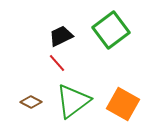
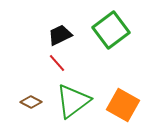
black trapezoid: moved 1 px left, 1 px up
orange square: moved 1 px down
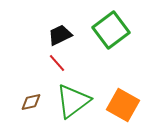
brown diamond: rotated 40 degrees counterclockwise
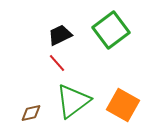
brown diamond: moved 11 px down
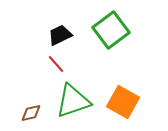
red line: moved 1 px left, 1 px down
green triangle: rotated 18 degrees clockwise
orange square: moved 3 px up
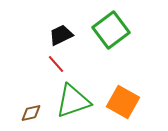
black trapezoid: moved 1 px right
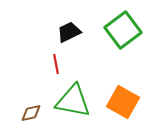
green square: moved 12 px right
black trapezoid: moved 8 px right, 3 px up
red line: rotated 30 degrees clockwise
green triangle: rotated 30 degrees clockwise
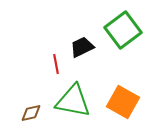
black trapezoid: moved 13 px right, 15 px down
